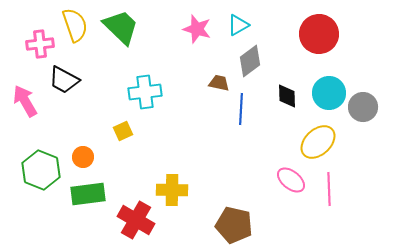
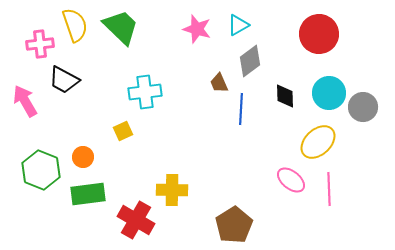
brown trapezoid: rotated 125 degrees counterclockwise
black diamond: moved 2 px left
brown pentagon: rotated 27 degrees clockwise
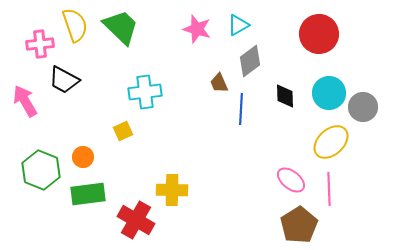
yellow ellipse: moved 13 px right
brown pentagon: moved 65 px right
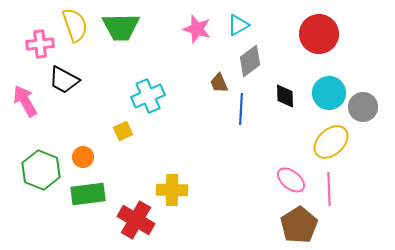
green trapezoid: rotated 135 degrees clockwise
cyan cross: moved 3 px right, 4 px down; rotated 16 degrees counterclockwise
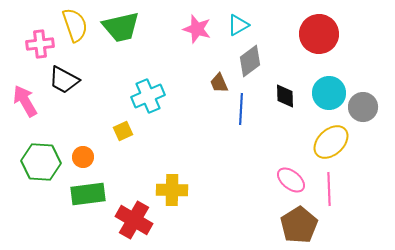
green trapezoid: rotated 12 degrees counterclockwise
green hexagon: moved 8 px up; rotated 18 degrees counterclockwise
red cross: moved 2 px left
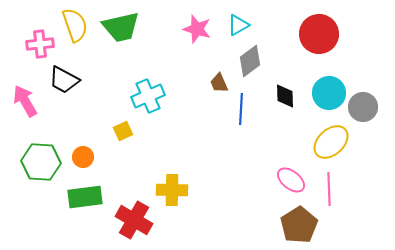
green rectangle: moved 3 px left, 3 px down
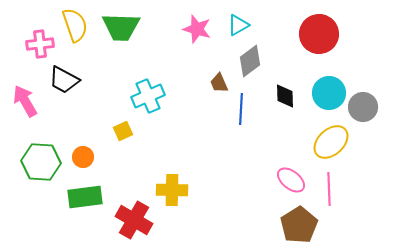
green trapezoid: rotated 15 degrees clockwise
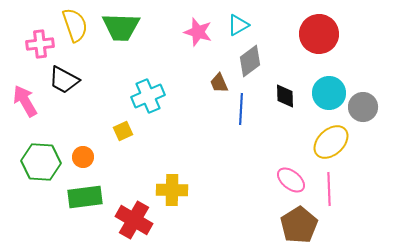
pink star: moved 1 px right, 3 px down
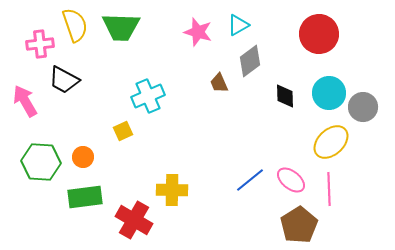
blue line: moved 9 px right, 71 px down; rotated 48 degrees clockwise
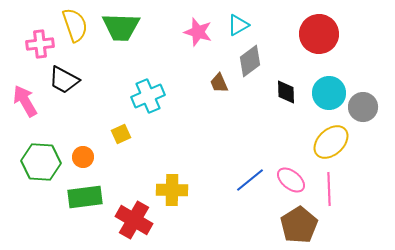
black diamond: moved 1 px right, 4 px up
yellow square: moved 2 px left, 3 px down
